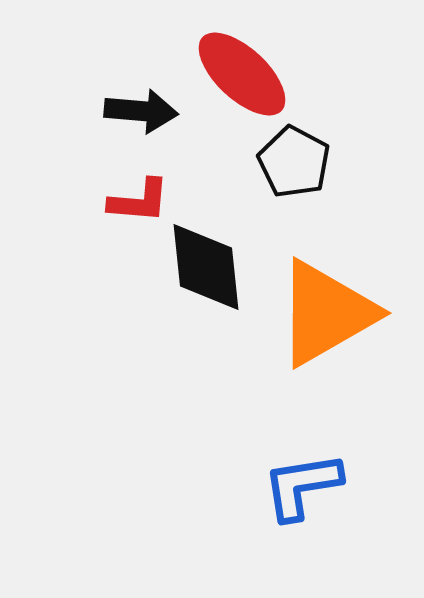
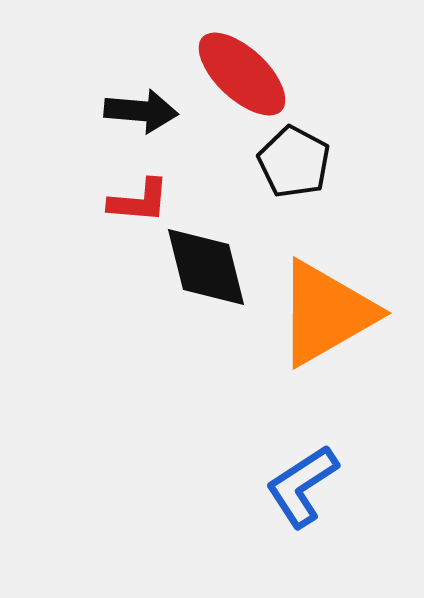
black diamond: rotated 8 degrees counterclockwise
blue L-shape: rotated 24 degrees counterclockwise
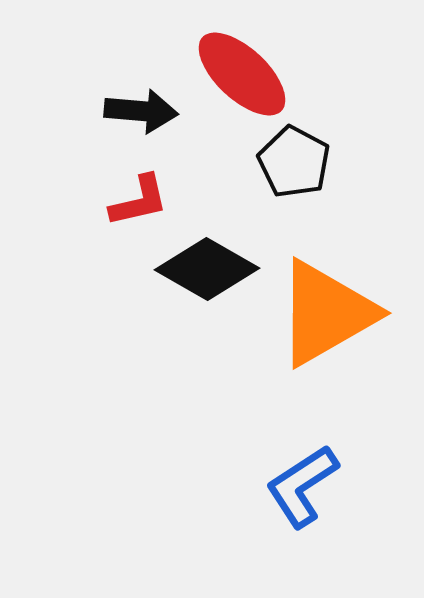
red L-shape: rotated 18 degrees counterclockwise
black diamond: moved 1 px right, 2 px down; rotated 46 degrees counterclockwise
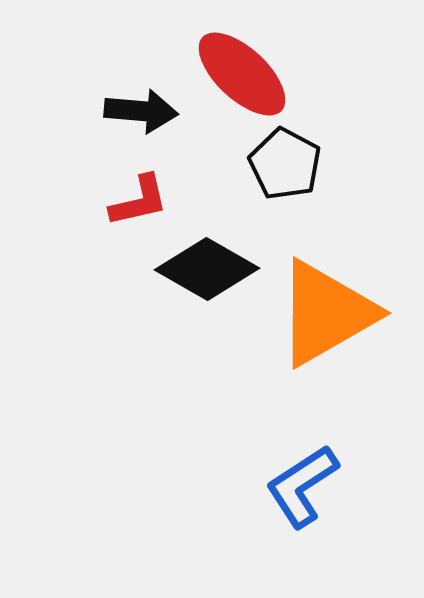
black pentagon: moved 9 px left, 2 px down
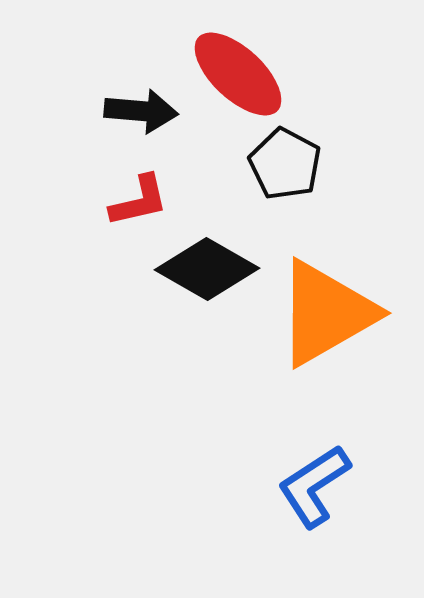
red ellipse: moved 4 px left
blue L-shape: moved 12 px right
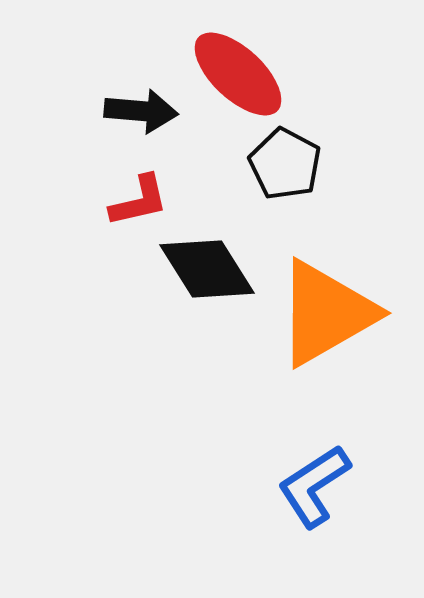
black diamond: rotated 28 degrees clockwise
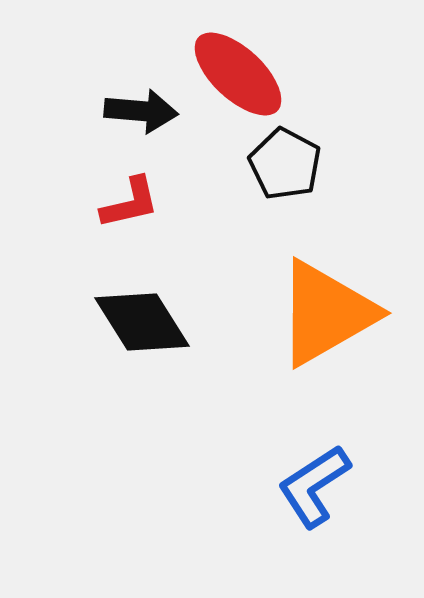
red L-shape: moved 9 px left, 2 px down
black diamond: moved 65 px left, 53 px down
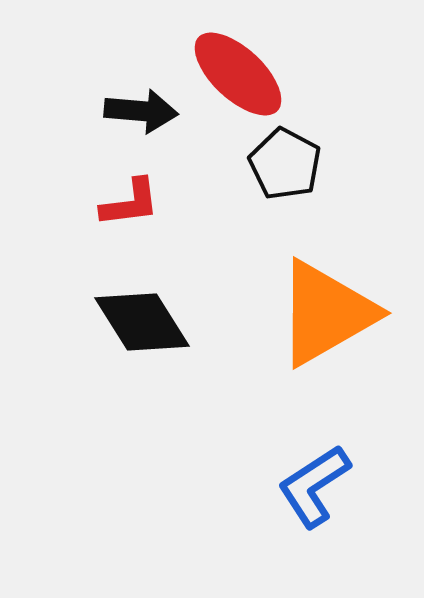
red L-shape: rotated 6 degrees clockwise
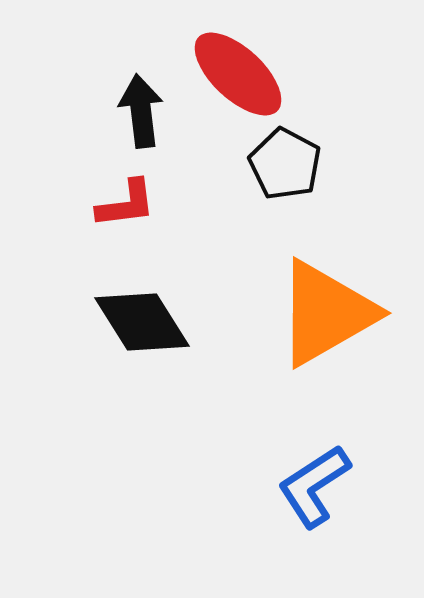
black arrow: rotated 102 degrees counterclockwise
red L-shape: moved 4 px left, 1 px down
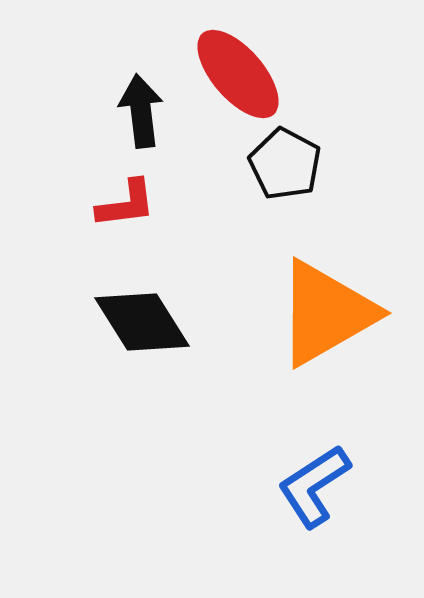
red ellipse: rotated 6 degrees clockwise
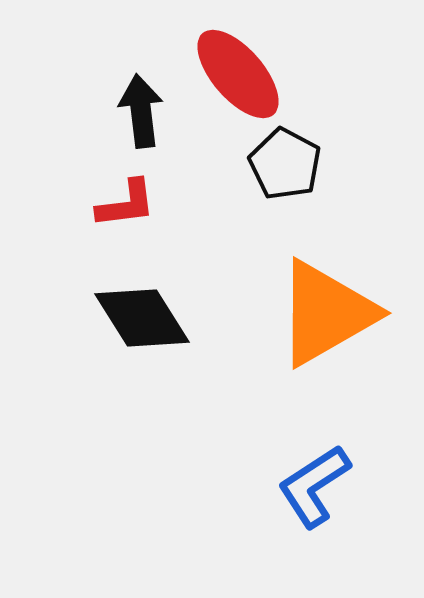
black diamond: moved 4 px up
